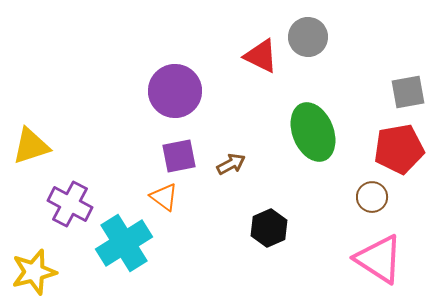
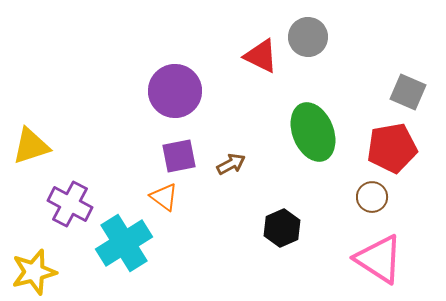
gray square: rotated 33 degrees clockwise
red pentagon: moved 7 px left, 1 px up
black hexagon: moved 13 px right
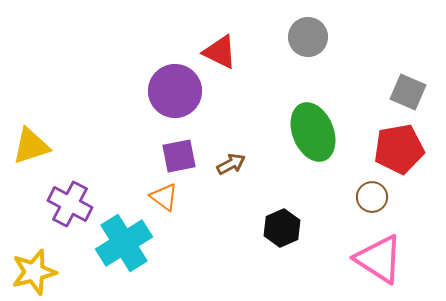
red triangle: moved 41 px left, 4 px up
red pentagon: moved 7 px right, 1 px down
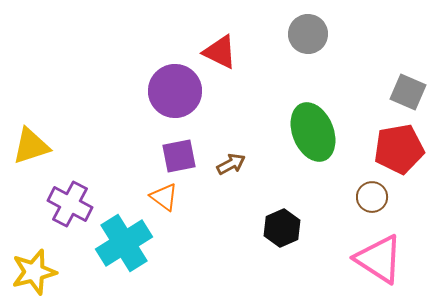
gray circle: moved 3 px up
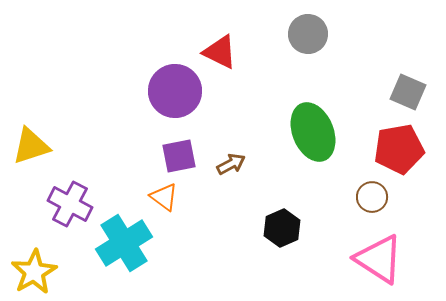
yellow star: rotated 15 degrees counterclockwise
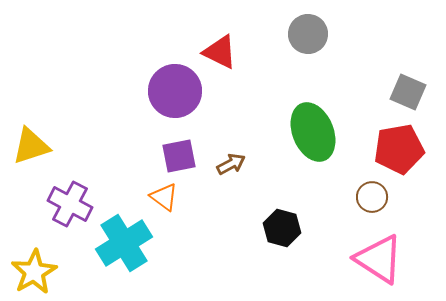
black hexagon: rotated 21 degrees counterclockwise
